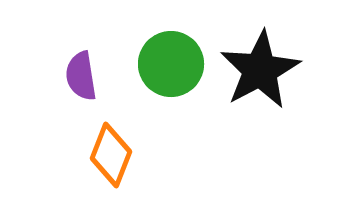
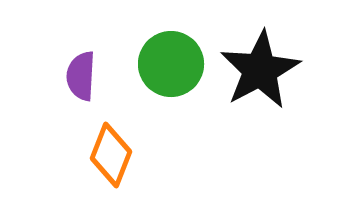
purple semicircle: rotated 12 degrees clockwise
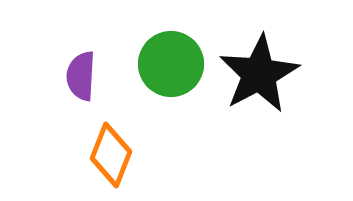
black star: moved 1 px left, 4 px down
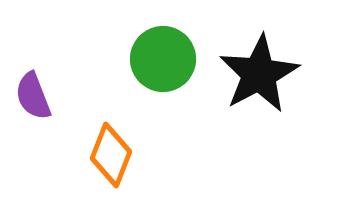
green circle: moved 8 px left, 5 px up
purple semicircle: moved 48 px left, 20 px down; rotated 24 degrees counterclockwise
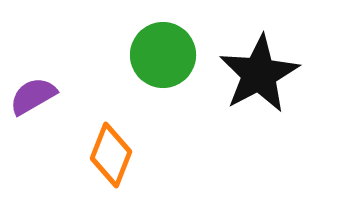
green circle: moved 4 px up
purple semicircle: rotated 81 degrees clockwise
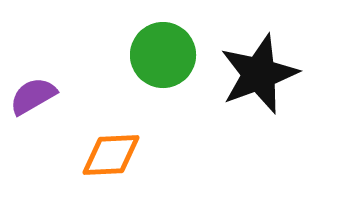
black star: rotated 8 degrees clockwise
orange diamond: rotated 66 degrees clockwise
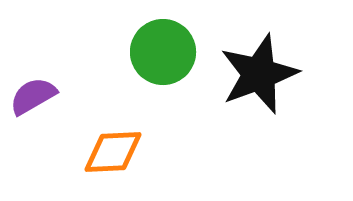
green circle: moved 3 px up
orange diamond: moved 2 px right, 3 px up
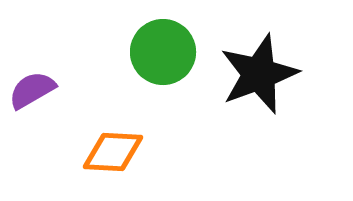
purple semicircle: moved 1 px left, 6 px up
orange diamond: rotated 6 degrees clockwise
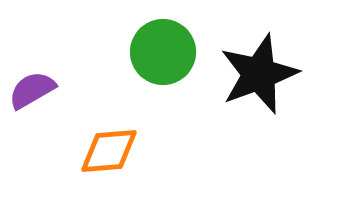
orange diamond: moved 4 px left, 1 px up; rotated 8 degrees counterclockwise
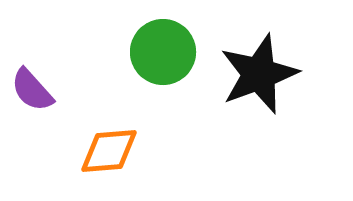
purple semicircle: rotated 102 degrees counterclockwise
